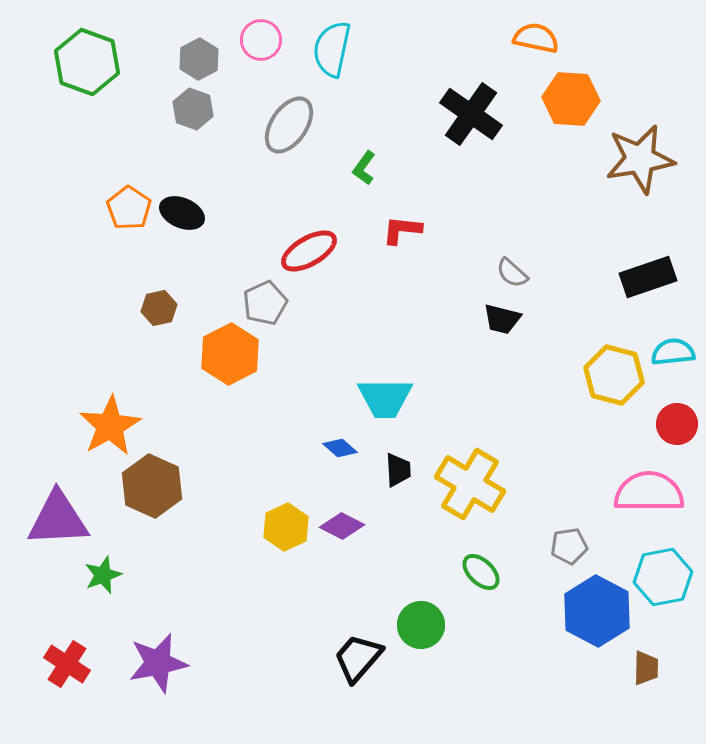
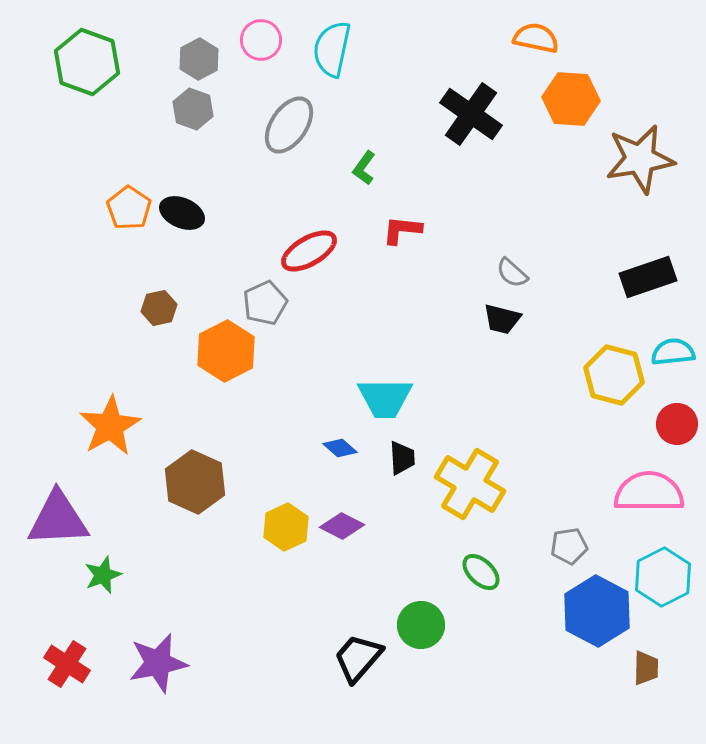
orange hexagon at (230, 354): moved 4 px left, 3 px up
black trapezoid at (398, 470): moved 4 px right, 12 px up
brown hexagon at (152, 486): moved 43 px right, 4 px up
cyan hexagon at (663, 577): rotated 16 degrees counterclockwise
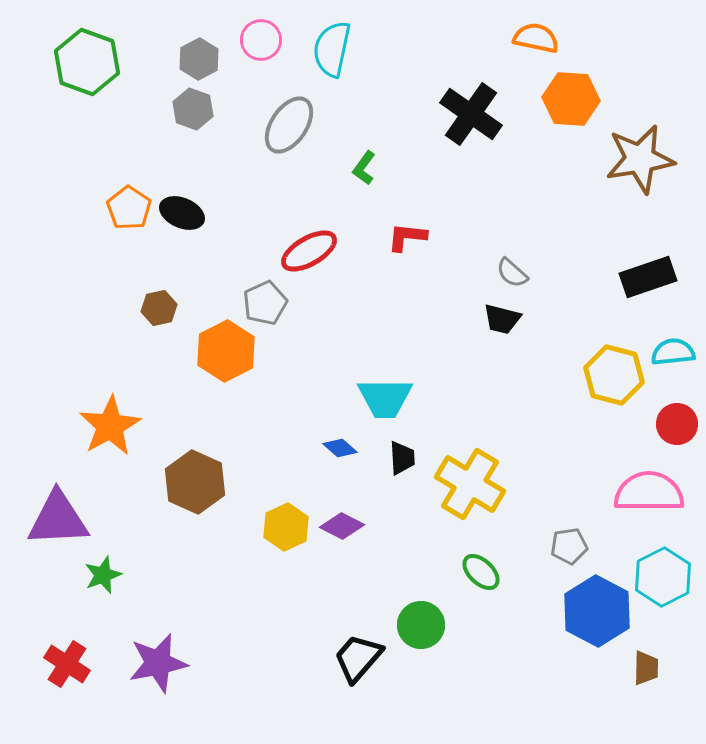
red L-shape at (402, 230): moved 5 px right, 7 px down
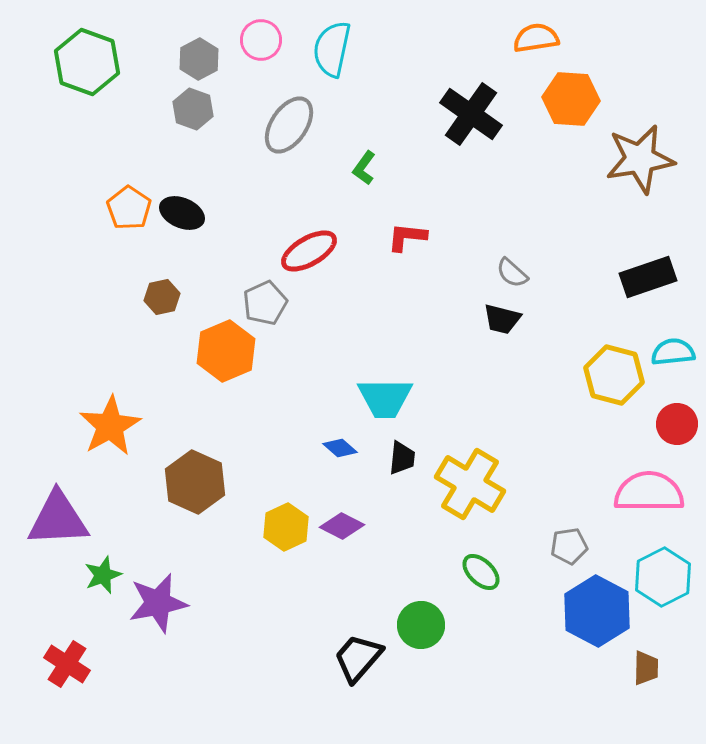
orange semicircle at (536, 38): rotated 21 degrees counterclockwise
brown hexagon at (159, 308): moved 3 px right, 11 px up
orange hexagon at (226, 351): rotated 4 degrees clockwise
black trapezoid at (402, 458): rotated 9 degrees clockwise
purple star at (158, 663): moved 60 px up
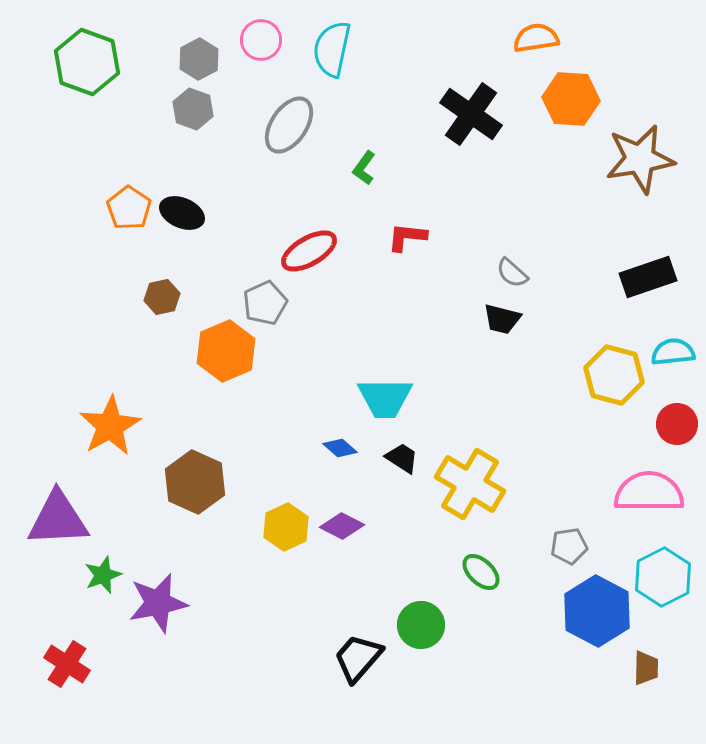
black trapezoid at (402, 458): rotated 63 degrees counterclockwise
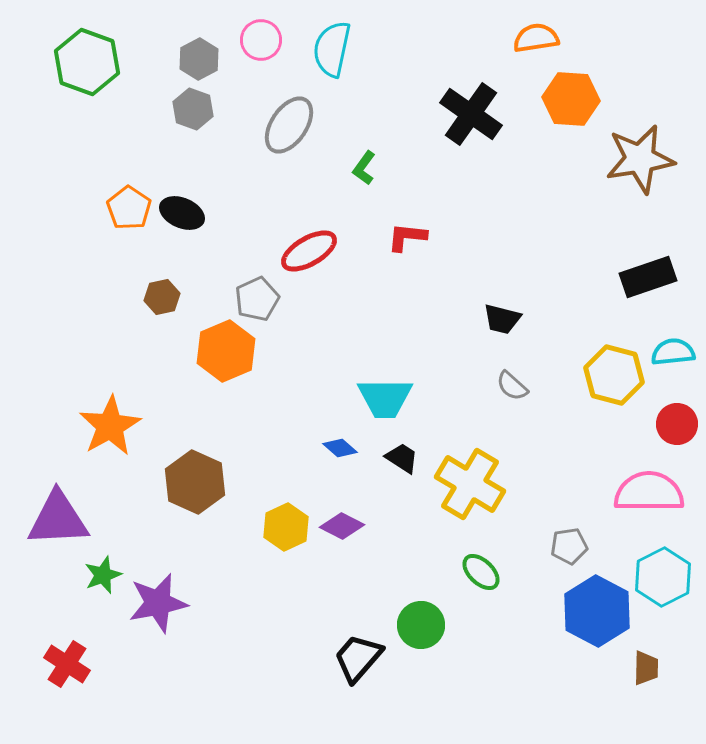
gray semicircle at (512, 273): moved 113 px down
gray pentagon at (265, 303): moved 8 px left, 4 px up
